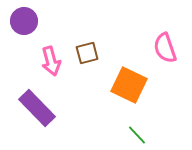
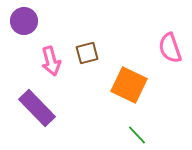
pink semicircle: moved 5 px right
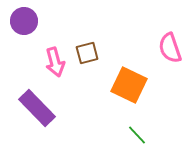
pink arrow: moved 4 px right, 1 px down
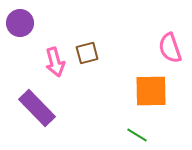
purple circle: moved 4 px left, 2 px down
orange square: moved 22 px right, 6 px down; rotated 27 degrees counterclockwise
green line: rotated 15 degrees counterclockwise
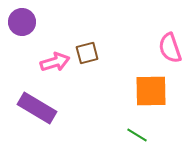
purple circle: moved 2 px right, 1 px up
pink arrow: rotated 92 degrees counterclockwise
purple rectangle: rotated 15 degrees counterclockwise
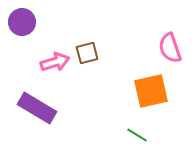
orange square: rotated 12 degrees counterclockwise
